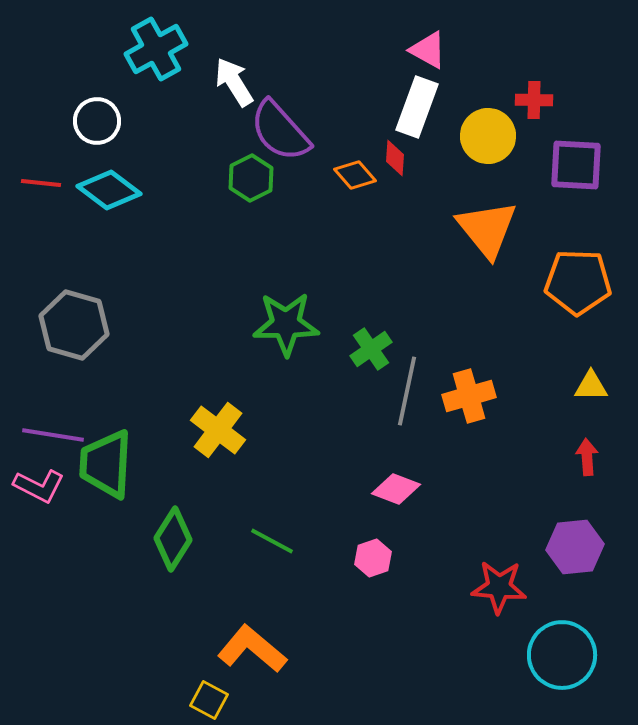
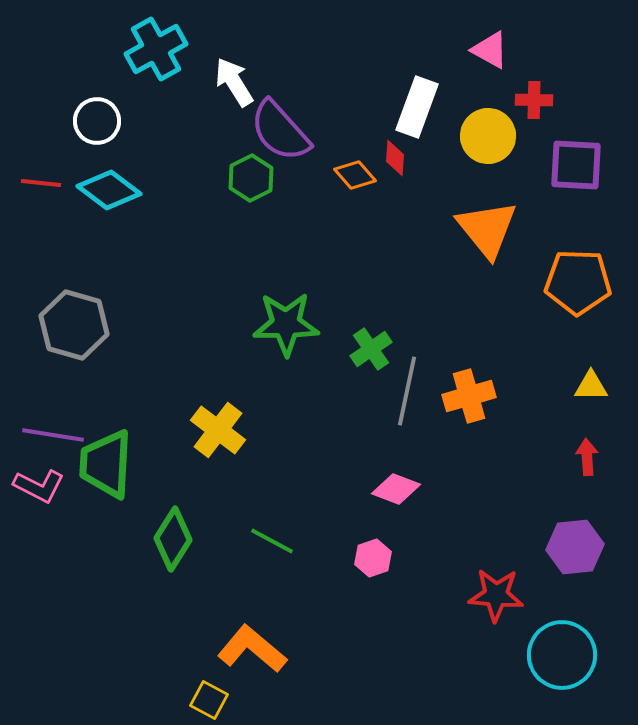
pink triangle: moved 62 px right
red star: moved 3 px left, 8 px down
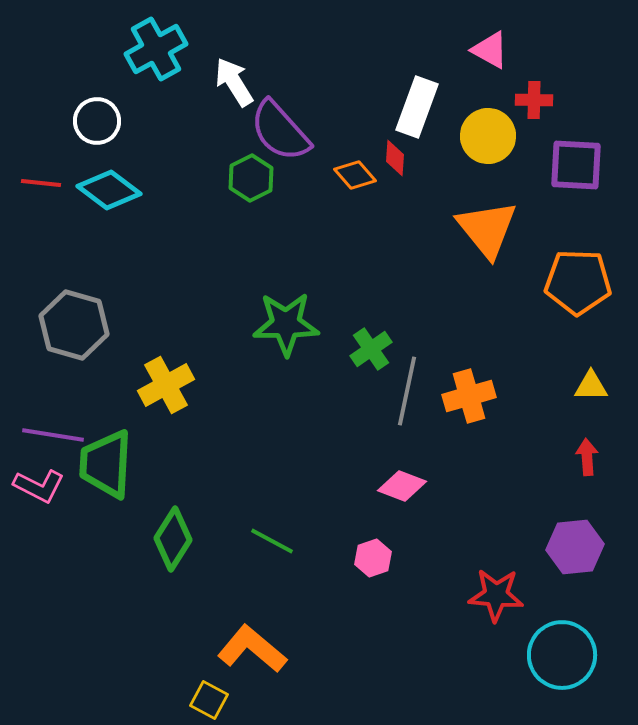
yellow cross: moved 52 px left, 45 px up; rotated 24 degrees clockwise
pink diamond: moved 6 px right, 3 px up
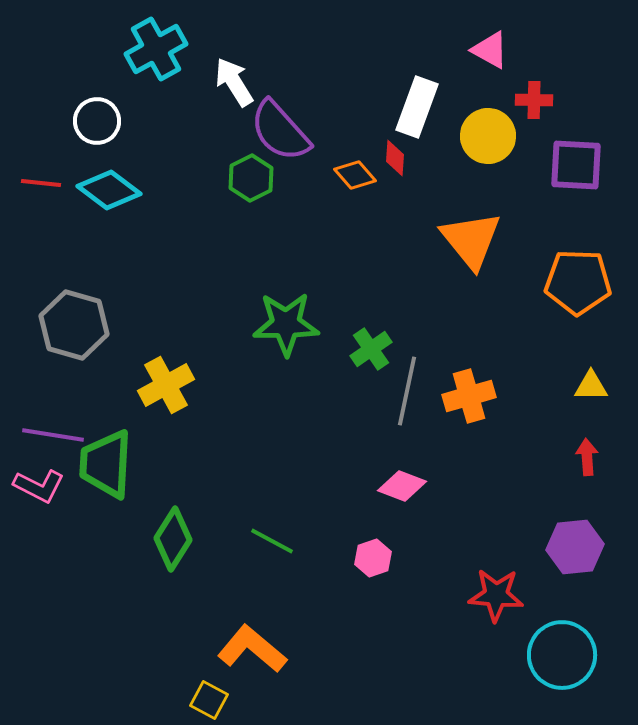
orange triangle: moved 16 px left, 11 px down
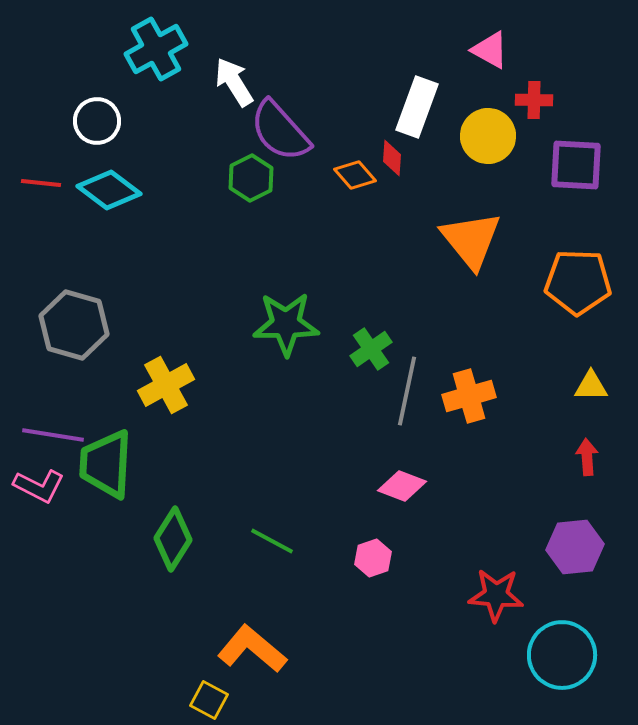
red diamond: moved 3 px left
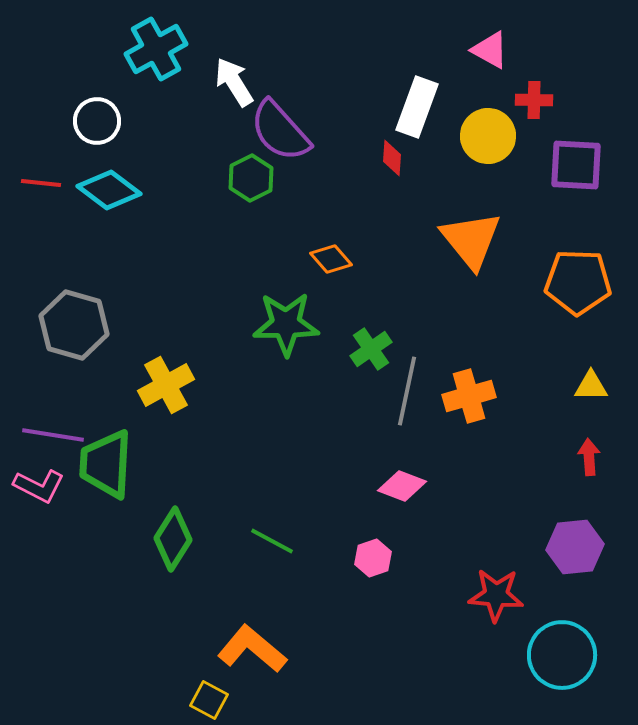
orange diamond: moved 24 px left, 84 px down
red arrow: moved 2 px right
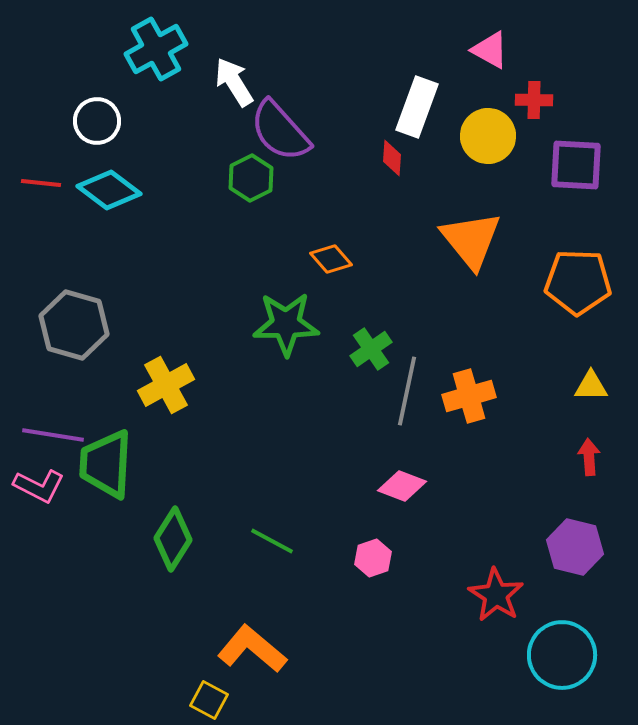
purple hexagon: rotated 20 degrees clockwise
red star: rotated 28 degrees clockwise
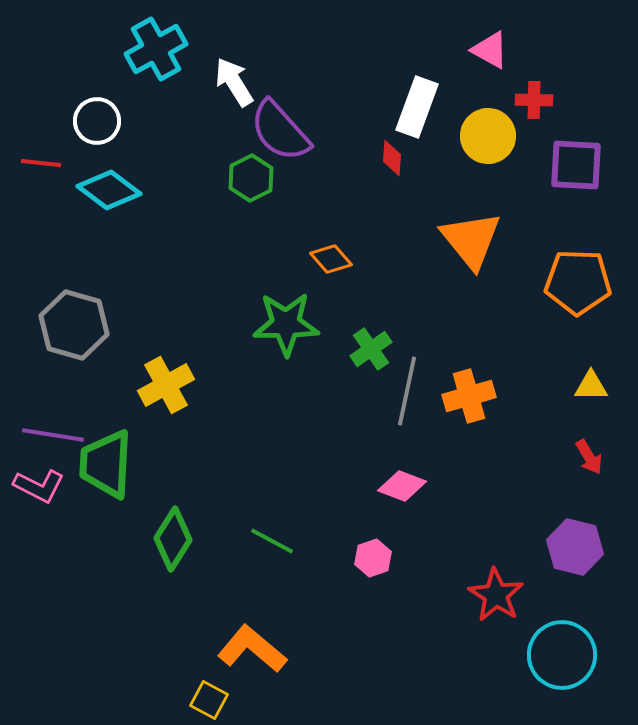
red line: moved 20 px up
red arrow: rotated 153 degrees clockwise
